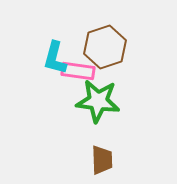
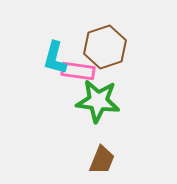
brown trapezoid: rotated 24 degrees clockwise
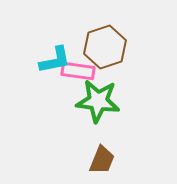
cyan L-shape: moved 2 px down; rotated 116 degrees counterclockwise
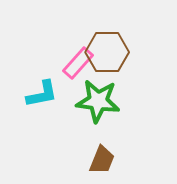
brown hexagon: moved 2 px right, 5 px down; rotated 18 degrees clockwise
cyan L-shape: moved 13 px left, 34 px down
pink rectangle: moved 8 px up; rotated 56 degrees counterclockwise
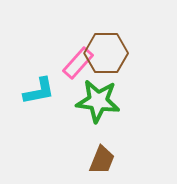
brown hexagon: moved 1 px left, 1 px down
cyan L-shape: moved 3 px left, 3 px up
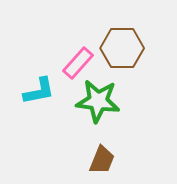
brown hexagon: moved 16 px right, 5 px up
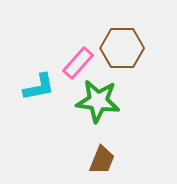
cyan L-shape: moved 4 px up
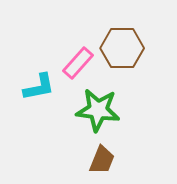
green star: moved 9 px down
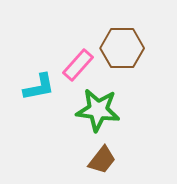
pink rectangle: moved 2 px down
brown trapezoid: rotated 16 degrees clockwise
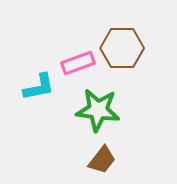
pink rectangle: moved 2 px up; rotated 28 degrees clockwise
